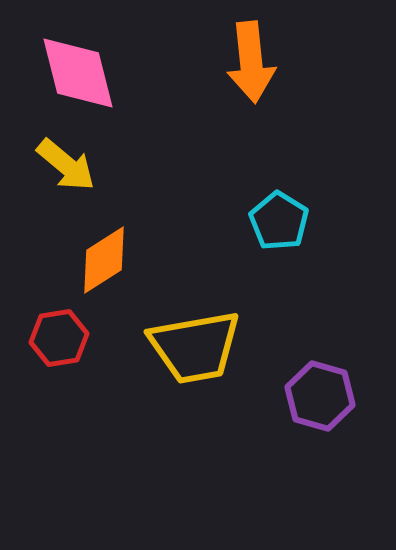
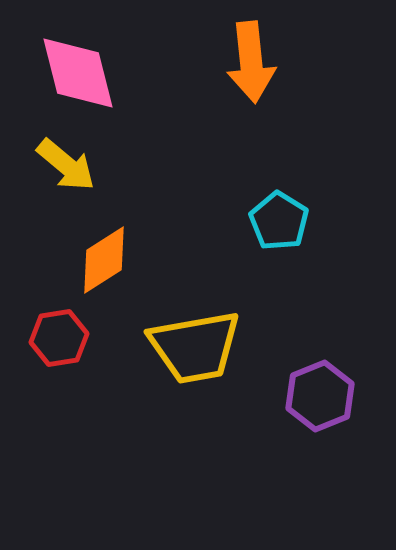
purple hexagon: rotated 22 degrees clockwise
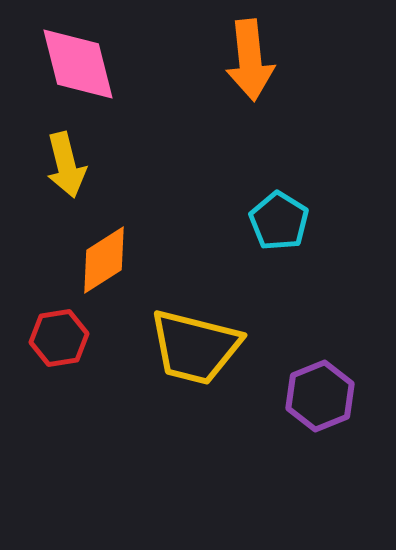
orange arrow: moved 1 px left, 2 px up
pink diamond: moved 9 px up
yellow arrow: rotated 36 degrees clockwise
yellow trapezoid: rotated 24 degrees clockwise
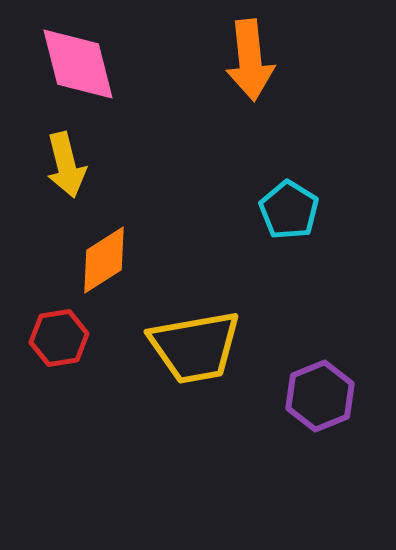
cyan pentagon: moved 10 px right, 11 px up
yellow trapezoid: rotated 24 degrees counterclockwise
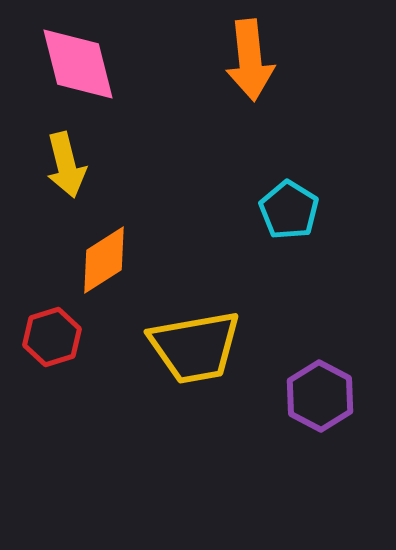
red hexagon: moved 7 px left, 1 px up; rotated 8 degrees counterclockwise
purple hexagon: rotated 10 degrees counterclockwise
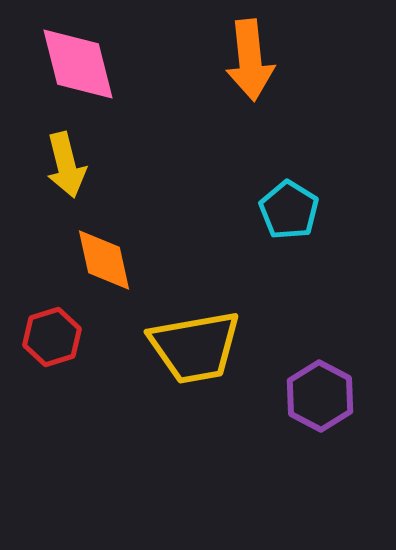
orange diamond: rotated 70 degrees counterclockwise
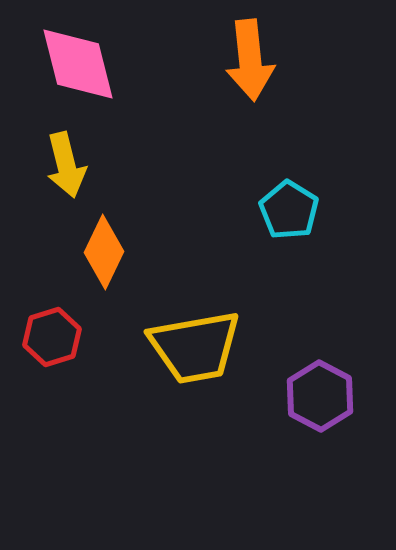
orange diamond: moved 8 px up; rotated 38 degrees clockwise
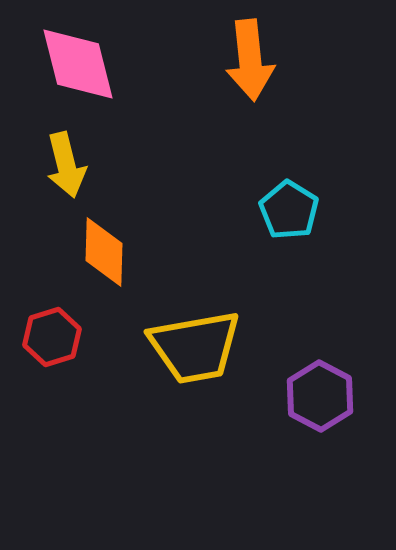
orange diamond: rotated 24 degrees counterclockwise
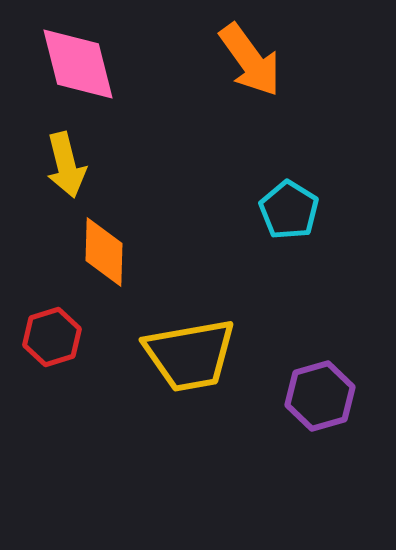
orange arrow: rotated 30 degrees counterclockwise
yellow trapezoid: moved 5 px left, 8 px down
purple hexagon: rotated 16 degrees clockwise
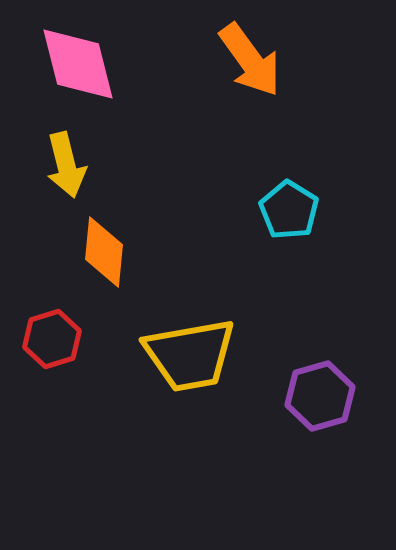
orange diamond: rotated 4 degrees clockwise
red hexagon: moved 2 px down
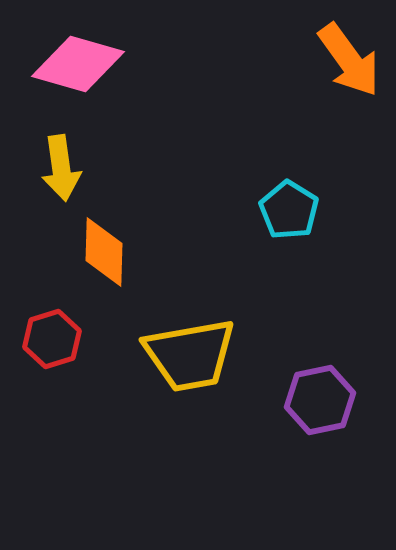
orange arrow: moved 99 px right
pink diamond: rotated 60 degrees counterclockwise
yellow arrow: moved 5 px left, 3 px down; rotated 6 degrees clockwise
orange diamond: rotated 4 degrees counterclockwise
purple hexagon: moved 4 px down; rotated 4 degrees clockwise
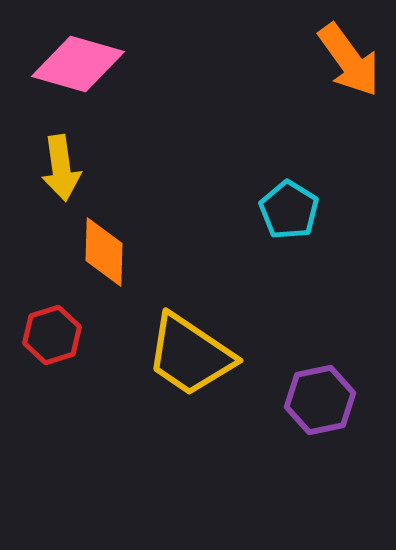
red hexagon: moved 4 px up
yellow trapezoid: rotated 44 degrees clockwise
